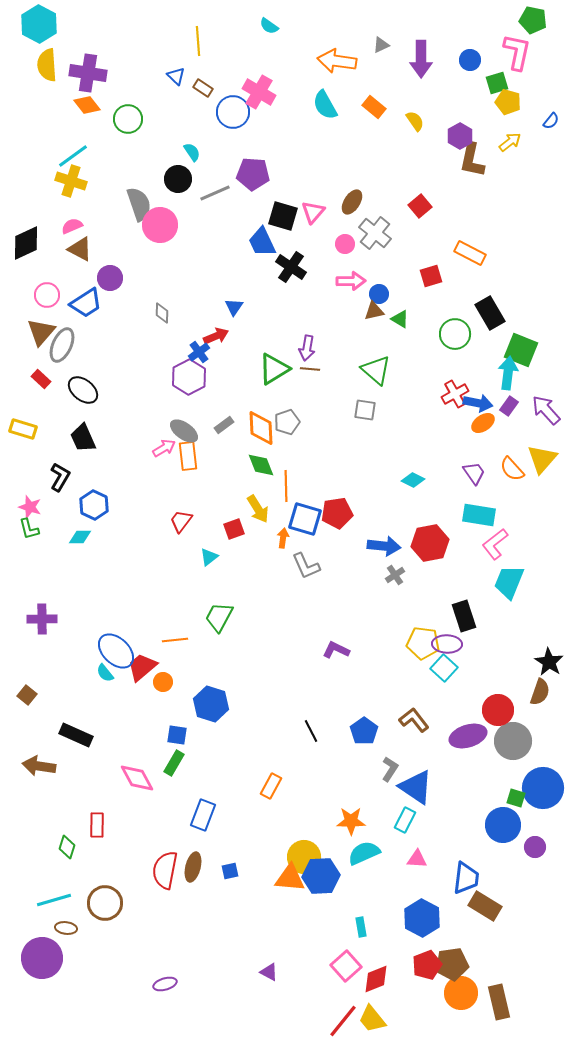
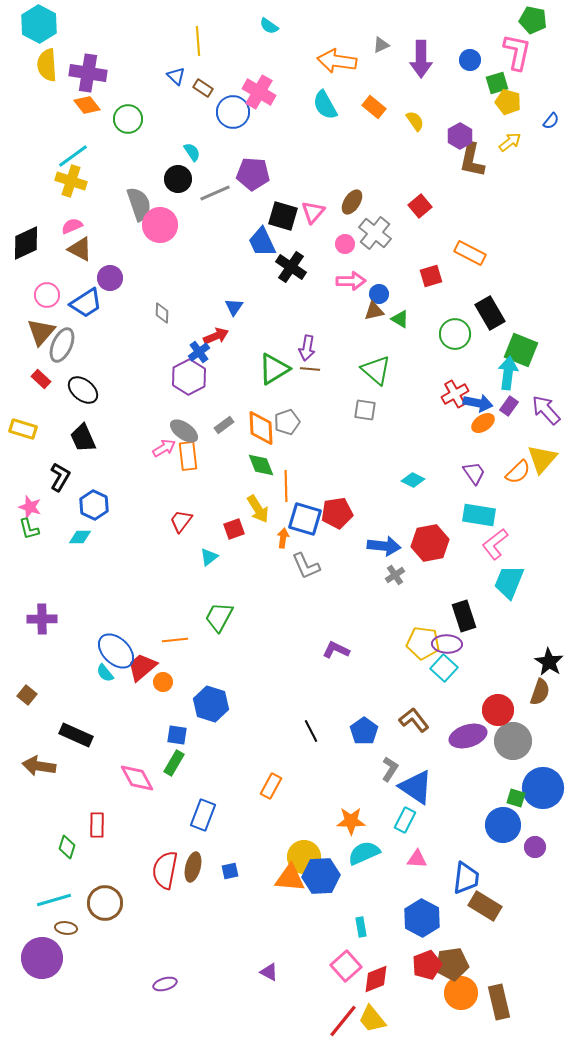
orange semicircle at (512, 469): moved 6 px right, 3 px down; rotated 92 degrees counterclockwise
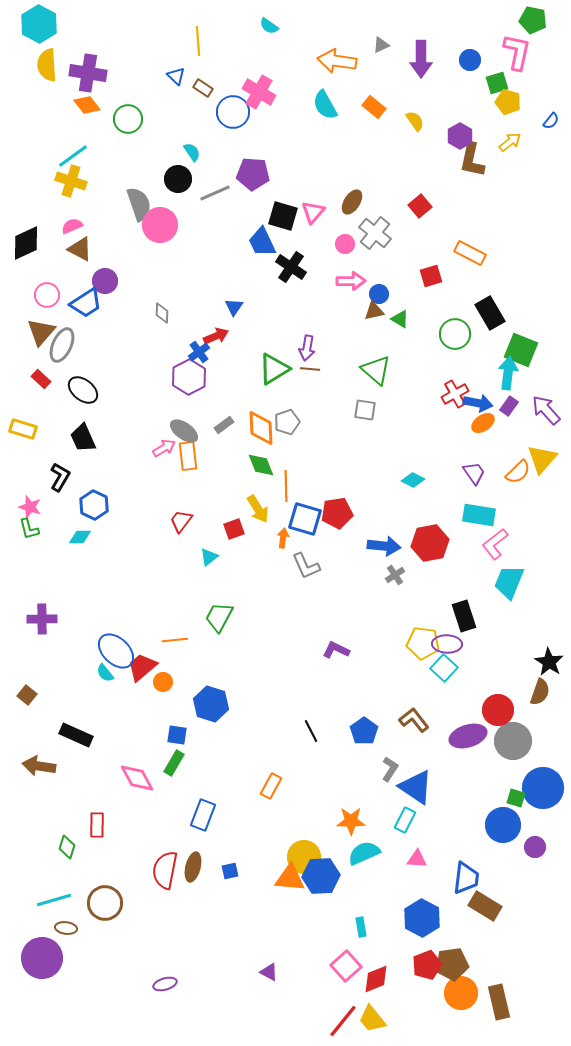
purple circle at (110, 278): moved 5 px left, 3 px down
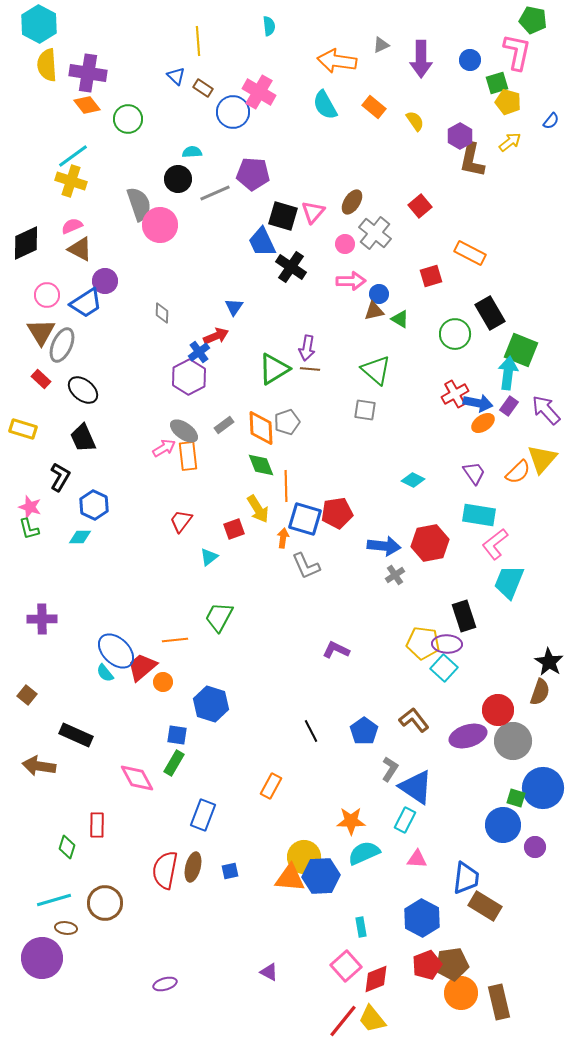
cyan semicircle at (269, 26): rotated 132 degrees counterclockwise
cyan semicircle at (192, 152): rotated 60 degrees counterclockwise
brown triangle at (41, 332): rotated 12 degrees counterclockwise
